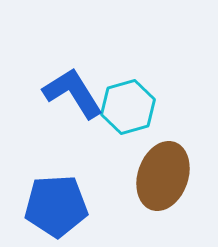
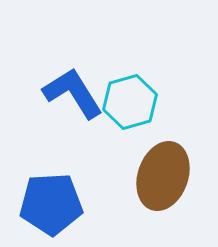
cyan hexagon: moved 2 px right, 5 px up
blue pentagon: moved 5 px left, 2 px up
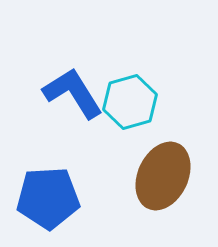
brown ellipse: rotated 6 degrees clockwise
blue pentagon: moved 3 px left, 6 px up
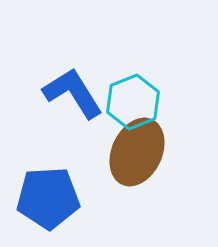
cyan hexagon: moved 3 px right; rotated 6 degrees counterclockwise
brown ellipse: moved 26 px left, 24 px up
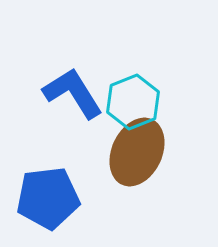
blue pentagon: rotated 4 degrees counterclockwise
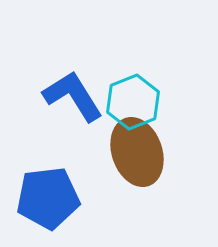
blue L-shape: moved 3 px down
brown ellipse: rotated 44 degrees counterclockwise
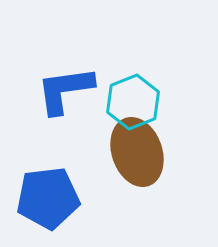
blue L-shape: moved 8 px left, 6 px up; rotated 66 degrees counterclockwise
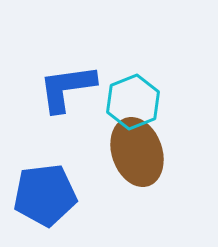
blue L-shape: moved 2 px right, 2 px up
blue pentagon: moved 3 px left, 3 px up
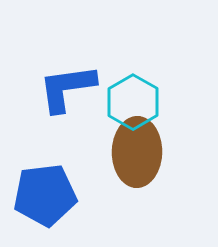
cyan hexagon: rotated 8 degrees counterclockwise
brown ellipse: rotated 20 degrees clockwise
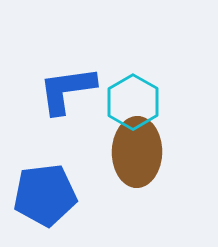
blue L-shape: moved 2 px down
